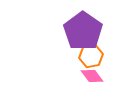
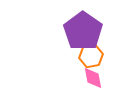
pink diamond: moved 1 px right, 2 px down; rotated 25 degrees clockwise
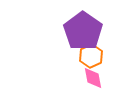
orange hexagon: rotated 15 degrees counterclockwise
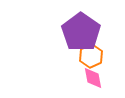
purple pentagon: moved 2 px left, 1 px down
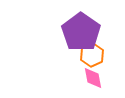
orange hexagon: moved 1 px right, 1 px up
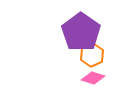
pink diamond: rotated 60 degrees counterclockwise
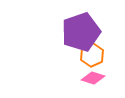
purple pentagon: rotated 18 degrees clockwise
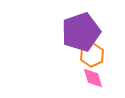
pink diamond: rotated 55 degrees clockwise
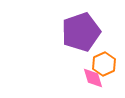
orange hexagon: moved 12 px right, 9 px down
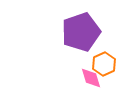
pink diamond: moved 2 px left
